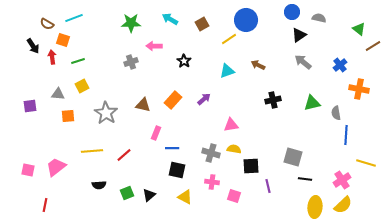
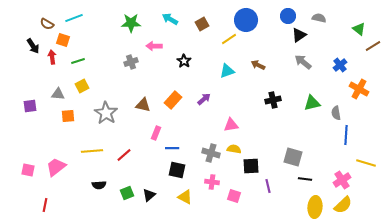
blue circle at (292, 12): moved 4 px left, 4 px down
orange cross at (359, 89): rotated 18 degrees clockwise
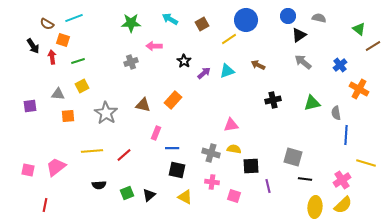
purple arrow at (204, 99): moved 26 px up
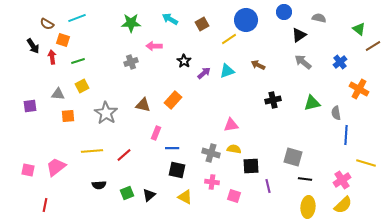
blue circle at (288, 16): moved 4 px left, 4 px up
cyan line at (74, 18): moved 3 px right
blue cross at (340, 65): moved 3 px up
yellow ellipse at (315, 207): moved 7 px left
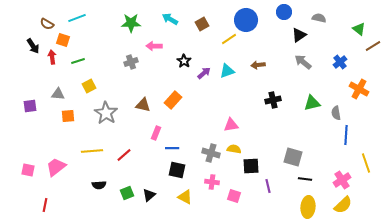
brown arrow at (258, 65): rotated 32 degrees counterclockwise
yellow square at (82, 86): moved 7 px right
yellow line at (366, 163): rotated 54 degrees clockwise
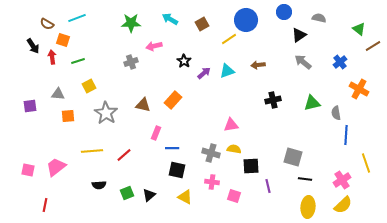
pink arrow at (154, 46): rotated 14 degrees counterclockwise
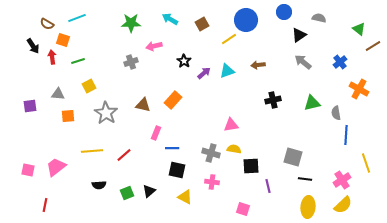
black triangle at (149, 195): moved 4 px up
pink square at (234, 196): moved 9 px right, 13 px down
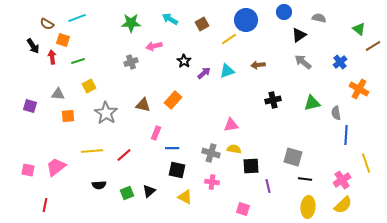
purple square at (30, 106): rotated 24 degrees clockwise
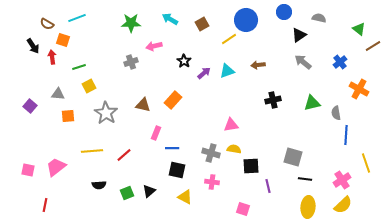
green line at (78, 61): moved 1 px right, 6 px down
purple square at (30, 106): rotated 24 degrees clockwise
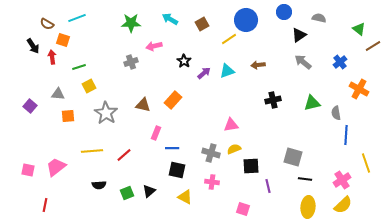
yellow semicircle at (234, 149): rotated 32 degrees counterclockwise
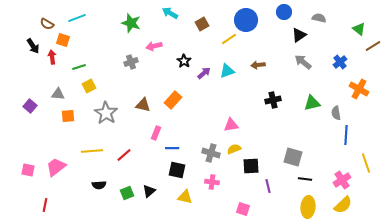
cyan arrow at (170, 19): moved 6 px up
green star at (131, 23): rotated 18 degrees clockwise
yellow triangle at (185, 197): rotated 14 degrees counterclockwise
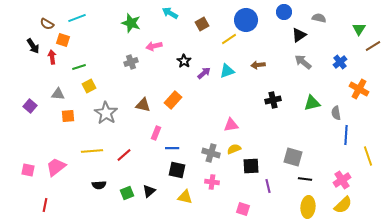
green triangle at (359, 29): rotated 24 degrees clockwise
yellow line at (366, 163): moved 2 px right, 7 px up
